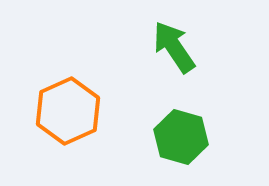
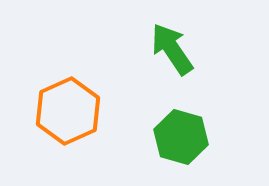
green arrow: moved 2 px left, 2 px down
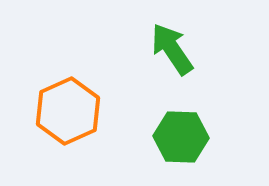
green hexagon: rotated 14 degrees counterclockwise
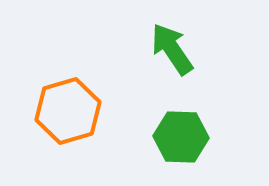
orange hexagon: rotated 8 degrees clockwise
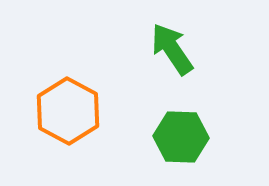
orange hexagon: rotated 16 degrees counterclockwise
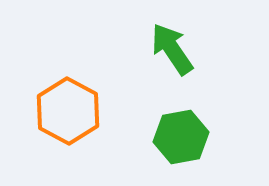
green hexagon: rotated 12 degrees counterclockwise
